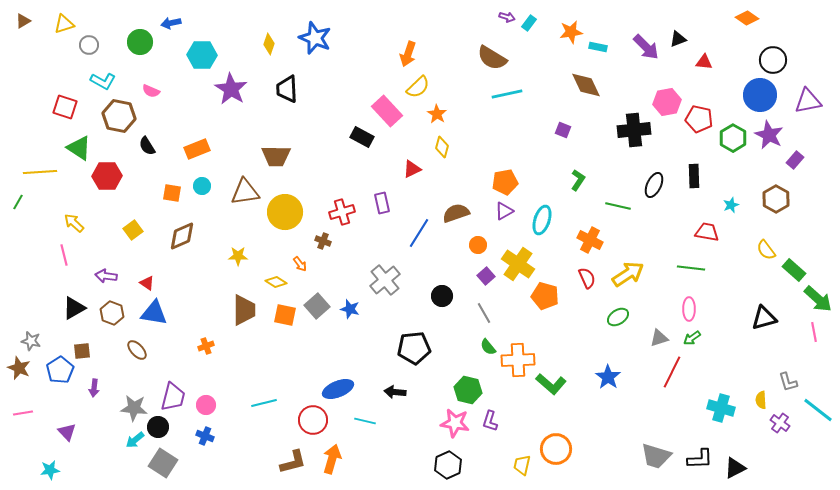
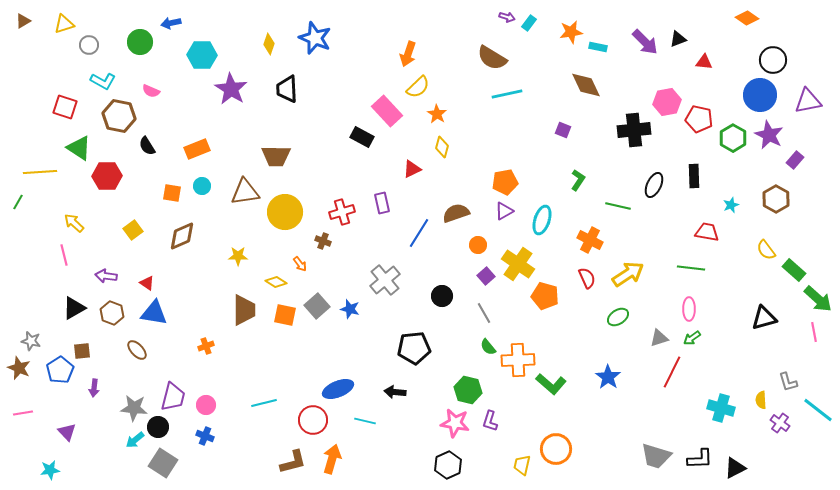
purple arrow at (646, 47): moved 1 px left, 5 px up
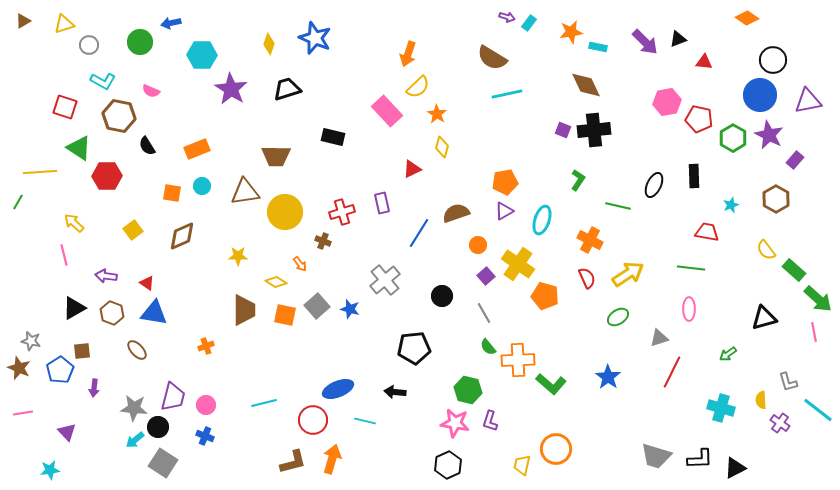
black trapezoid at (287, 89): rotated 76 degrees clockwise
black cross at (634, 130): moved 40 px left
black rectangle at (362, 137): moved 29 px left; rotated 15 degrees counterclockwise
green arrow at (692, 338): moved 36 px right, 16 px down
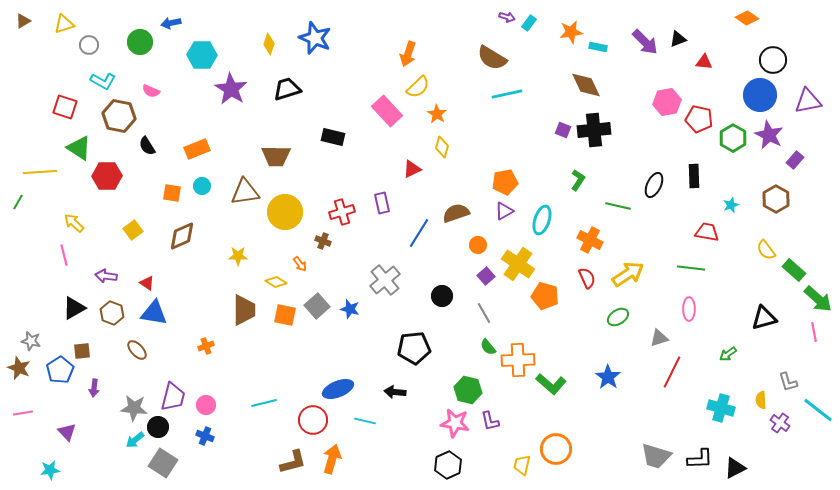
purple L-shape at (490, 421): rotated 30 degrees counterclockwise
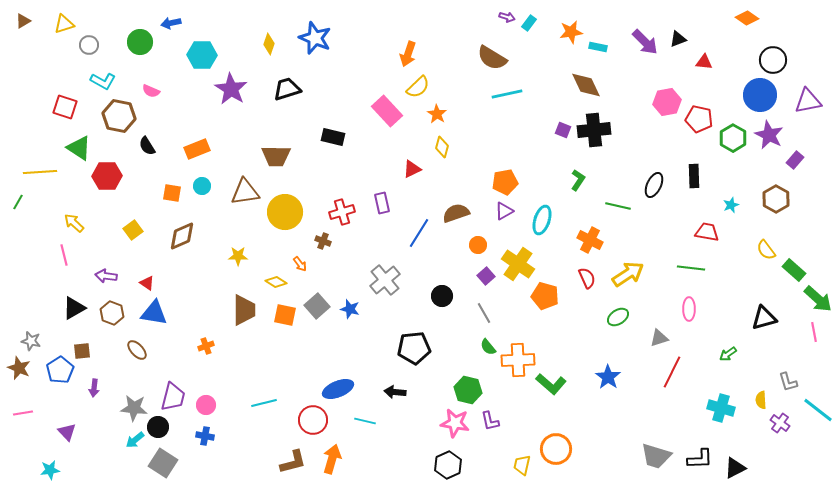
blue cross at (205, 436): rotated 12 degrees counterclockwise
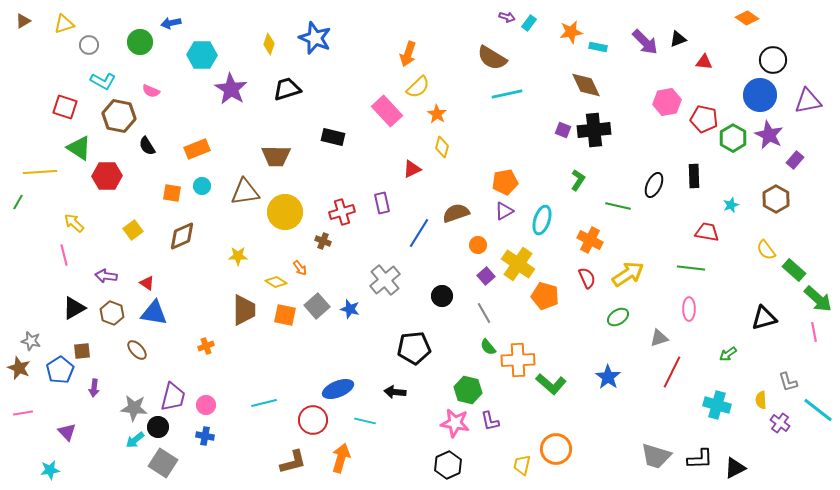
red pentagon at (699, 119): moved 5 px right
orange arrow at (300, 264): moved 4 px down
cyan cross at (721, 408): moved 4 px left, 3 px up
orange arrow at (332, 459): moved 9 px right, 1 px up
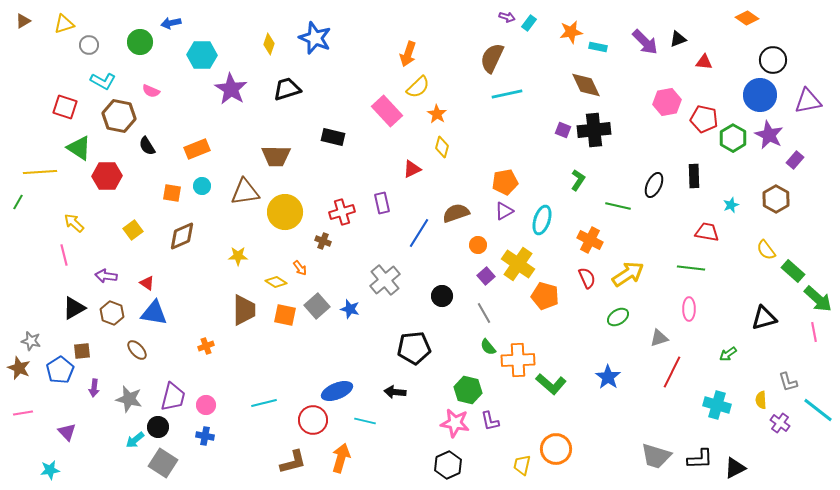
brown semicircle at (492, 58): rotated 84 degrees clockwise
green rectangle at (794, 270): moved 1 px left, 1 px down
blue ellipse at (338, 389): moved 1 px left, 2 px down
gray star at (134, 408): moved 5 px left, 9 px up; rotated 8 degrees clockwise
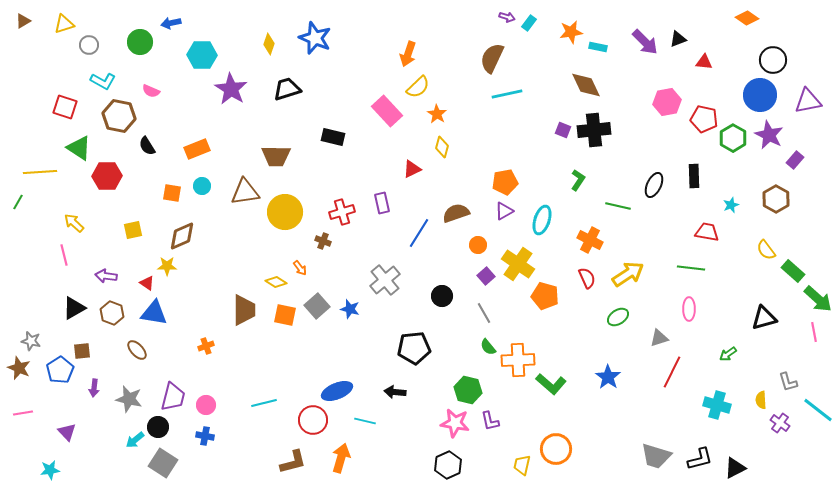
yellow square at (133, 230): rotated 24 degrees clockwise
yellow star at (238, 256): moved 71 px left, 10 px down
black L-shape at (700, 459): rotated 12 degrees counterclockwise
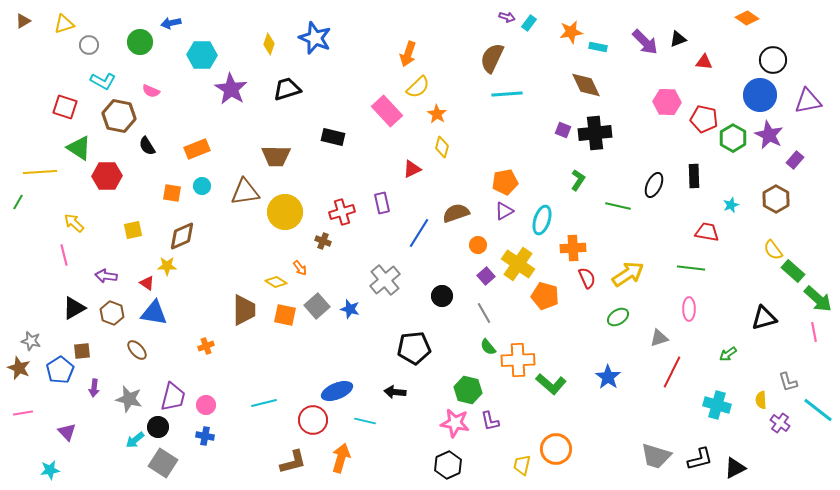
cyan line at (507, 94): rotated 8 degrees clockwise
pink hexagon at (667, 102): rotated 12 degrees clockwise
black cross at (594, 130): moved 1 px right, 3 px down
orange cross at (590, 240): moved 17 px left, 8 px down; rotated 30 degrees counterclockwise
yellow semicircle at (766, 250): moved 7 px right
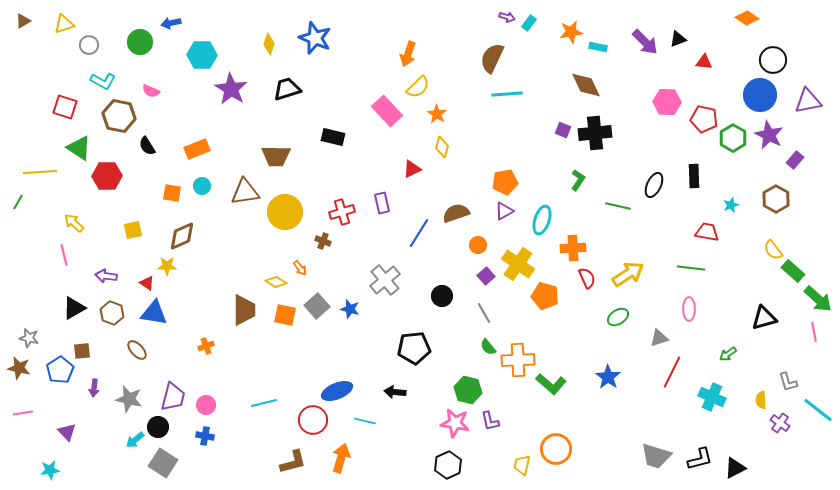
gray star at (31, 341): moved 2 px left, 3 px up
brown star at (19, 368): rotated 10 degrees counterclockwise
cyan cross at (717, 405): moved 5 px left, 8 px up; rotated 8 degrees clockwise
